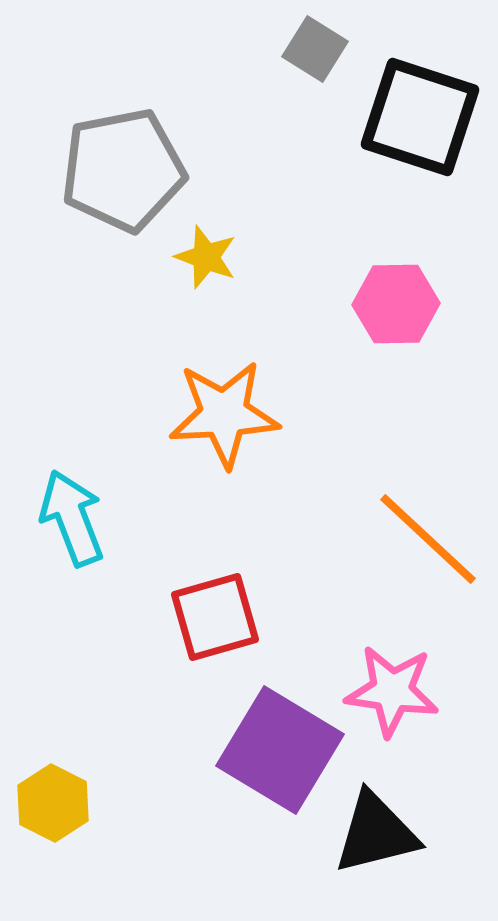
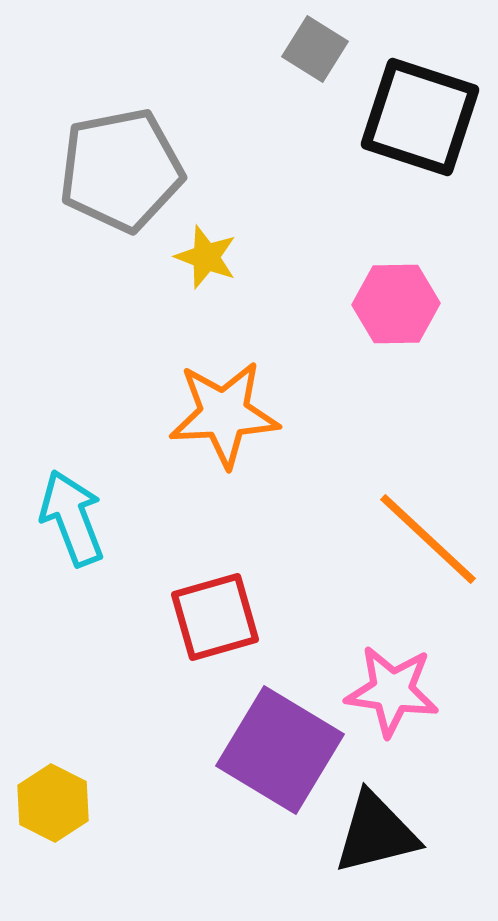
gray pentagon: moved 2 px left
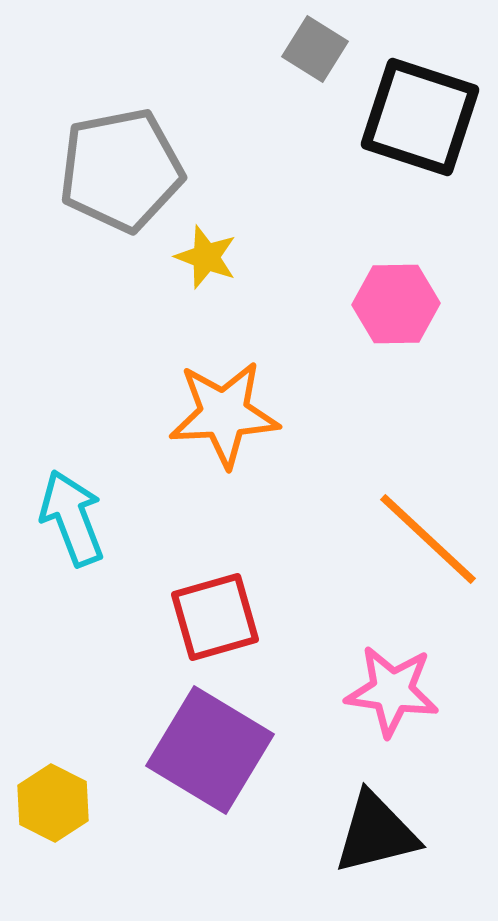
purple square: moved 70 px left
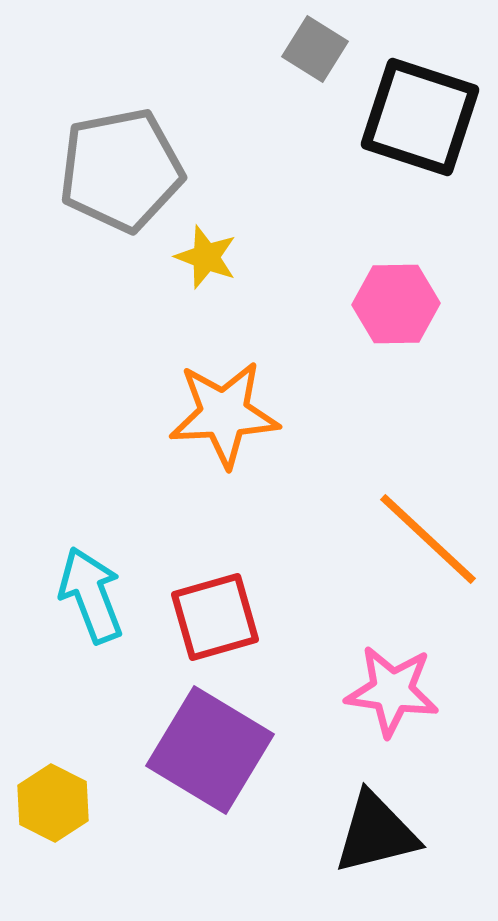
cyan arrow: moved 19 px right, 77 px down
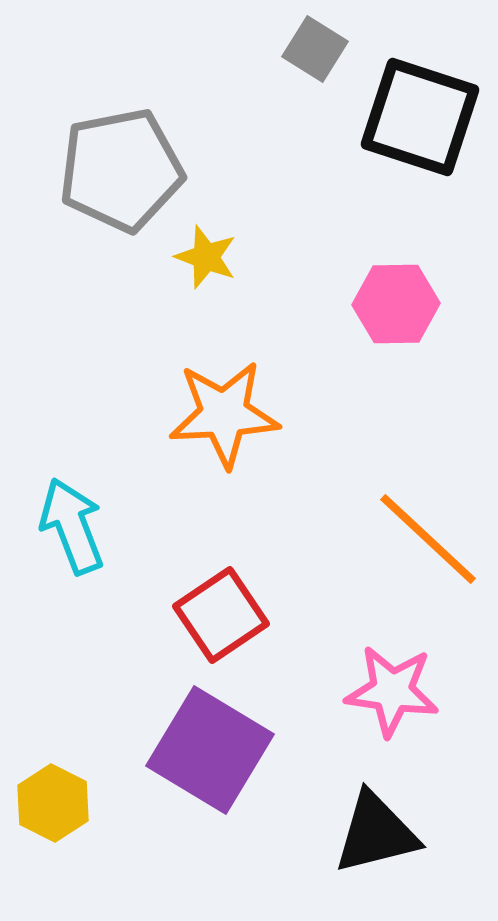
cyan arrow: moved 19 px left, 69 px up
red square: moved 6 px right, 2 px up; rotated 18 degrees counterclockwise
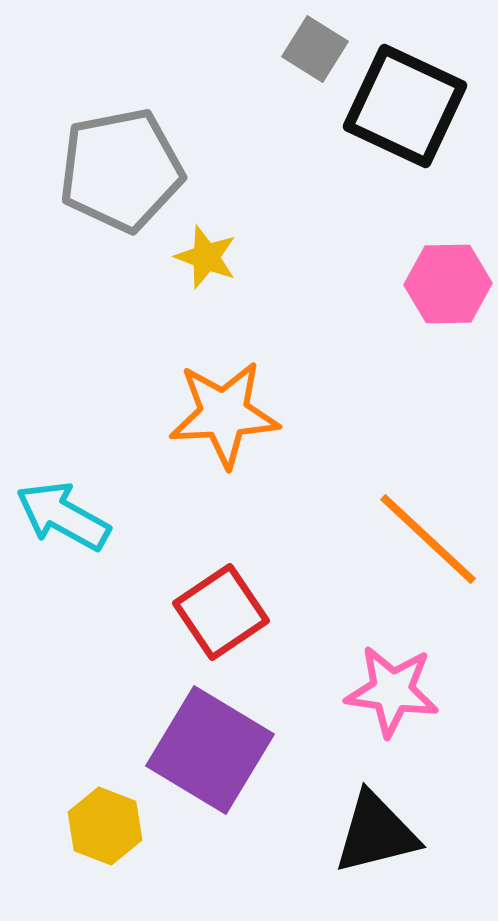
black square: moved 15 px left, 11 px up; rotated 7 degrees clockwise
pink hexagon: moved 52 px right, 20 px up
cyan arrow: moved 9 px left, 10 px up; rotated 40 degrees counterclockwise
red square: moved 3 px up
yellow hexagon: moved 52 px right, 23 px down; rotated 6 degrees counterclockwise
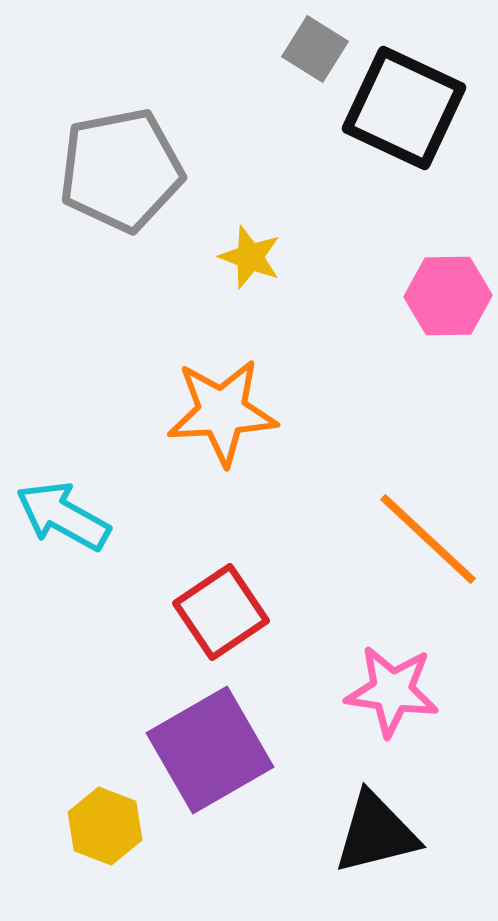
black square: moved 1 px left, 2 px down
yellow star: moved 44 px right
pink hexagon: moved 12 px down
orange star: moved 2 px left, 2 px up
purple square: rotated 29 degrees clockwise
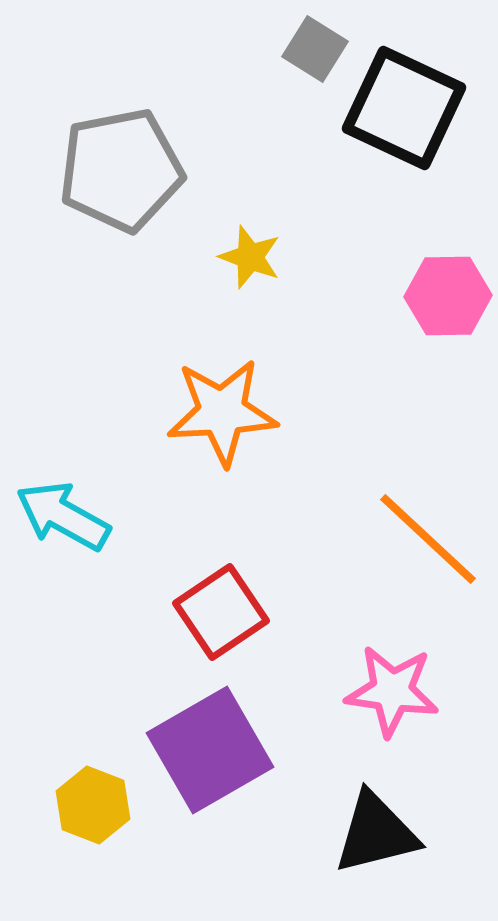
yellow hexagon: moved 12 px left, 21 px up
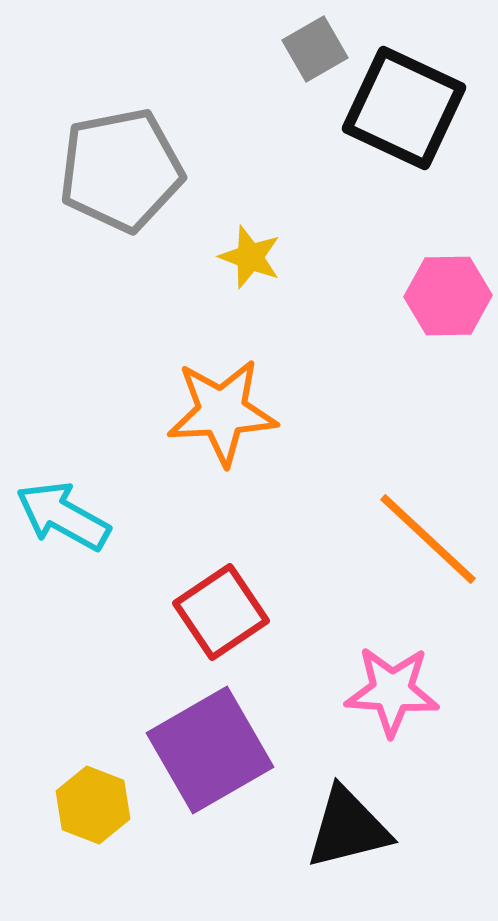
gray square: rotated 28 degrees clockwise
pink star: rotated 4 degrees counterclockwise
black triangle: moved 28 px left, 5 px up
